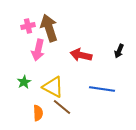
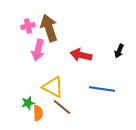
green star: moved 4 px right, 21 px down; rotated 16 degrees clockwise
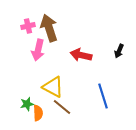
blue line: moved 1 px right, 7 px down; rotated 65 degrees clockwise
green star: moved 1 px left, 1 px down
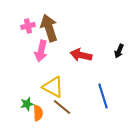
pink arrow: moved 3 px right, 1 px down
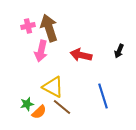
orange semicircle: moved 1 px right, 1 px up; rotated 49 degrees clockwise
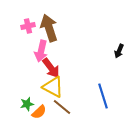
red arrow: moved 30 px left, 13 px down; rotated 140 degrees counterclockwise
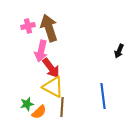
blue line: rotated 10 degrees clockwise
brown line: rotated 54 degrees clockwise
